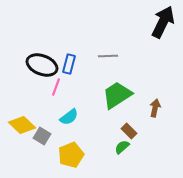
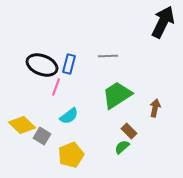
cyan semicircle: moved 1 px up
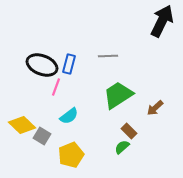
black arrow: moved 1 px left, 1 px up
green trapezoid: moved 1 px right
brown arrow: rotated 144 degrees counterclockwise
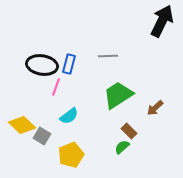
black ellipse: rotated 12 degrees counterclockwise
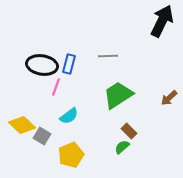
brown arrow: moved 14 px right, 10 px up
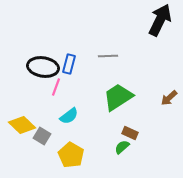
black arrow: moved 2 px left, 1 px up
black ellipse: moved 1 px right, 2 px down
green trapezoid: moved 2 px down
brown rectangle: moved 1 px right, 2 px down; rotated 21 degrees counterclockwise
yellow pentagon: rotated 20 degrees counterclockwise
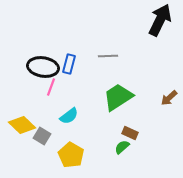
pink line: moved 5 px left
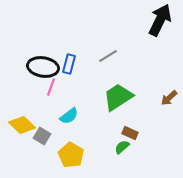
gray line: rotated 30 degrees counterclockwise
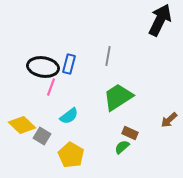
gray line: rotated 48 degrees counterclockwise
brown arrow: moved 22 px down
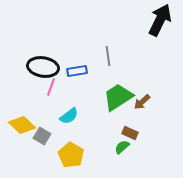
gray line: rotated 18 degrees counterclockwise
blue rectangle: moved 8 px right, 7 px down; rotated 66 degrees clockwise
brown arrow: moved 27 px left, 18 px up
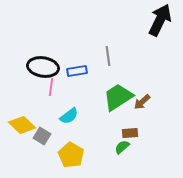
pink line: rotated 12 degrees counterclockwise
brown rectangle: rotated 28 degrees counterclockwise
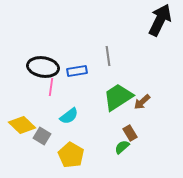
brown rectangle: rotated 63 degrees clockwise
